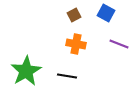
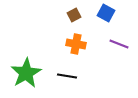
green star: moved 2 px down
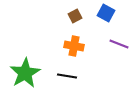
brown square: moved 1 px right, 1 px down
orange cross: moved 2 px left, 2 px down
green star: moved 1 px left
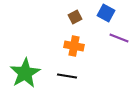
brown square: moved 1 px down
purple line: moved 6 px up
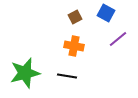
purple line: moved 1 px left, 1 px down; rotated 60 degrees counterclockwise
green star: rotated 16 degrees clockwise
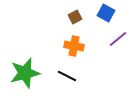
black line: rotated 18 degrees clockwise
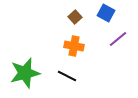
brown square: rotated 16 degrees counterclockwise
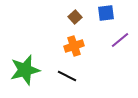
blue square: rotated 36 degrees counterclockwise
purple line: moved 2 px right, 1 px down
orange cross: rotated 30 degrees counterclockwise
green star: moved 3 px up
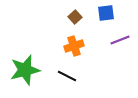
purple line: rotated 18 degrees clockwise
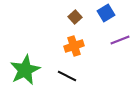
blue square: rotated 24 degrees counterclockwise
green star: rotated 12 degrees counterclockwise
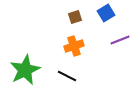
brown square: rotated 24 degrees clockwise
